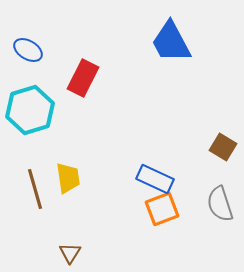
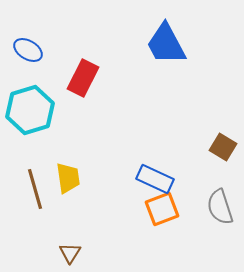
blue trapezoid: moved 5 px left, 2 px down
gray semicircle: moved 3 px down
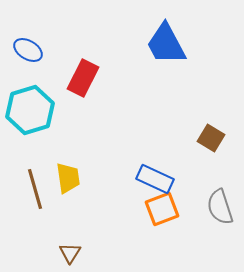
brown square: moved 12 px left, 9 px up
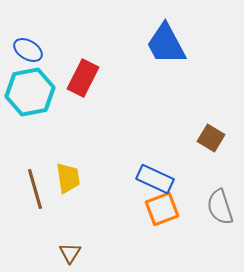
cyan hexagon: moved 18 px up; rotated 6 degrees clockwise
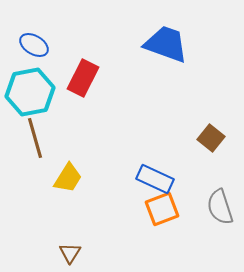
blue trapezoid: rotated 138 degrees clockwise
blue ellipse: moved 6 px right, 5 px up
brown square: rotated 8 degrees clockwise
yellow trapezoid: rotated 40 degrees clockwise
brown line: moved 51 px up
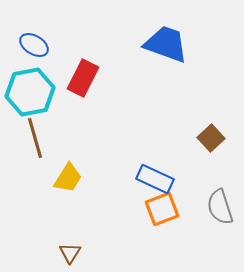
brown square: rotated 8 degrees clockwise
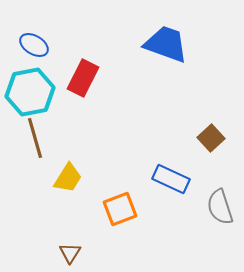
blue rectangle: moved 16 px right
orange square: moved 42 px left
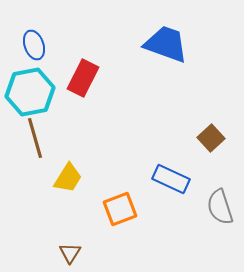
blue ellipse: rotated 40 degrees clockwise
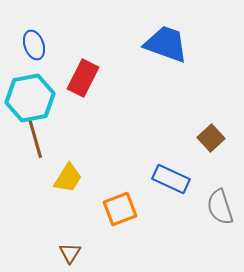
cyan hexagon: moved 6 px down
